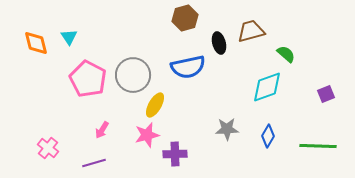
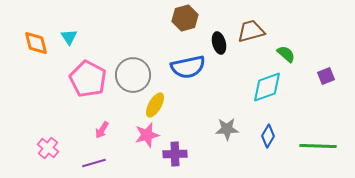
purple square: moved 18 px up
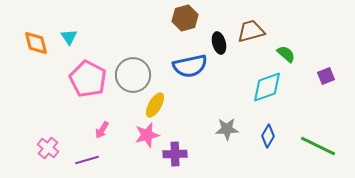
blue semicircle: moved 2 px right, 1 px up
green line: rotated 24 degrees clockwise
purple line: moved 7 px left, 3 px up
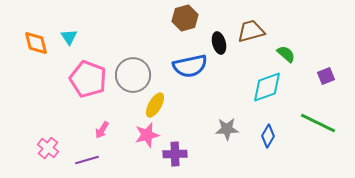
pink pentagon: rotated 6 degrees counterclockwise
green line: moved 23 px up
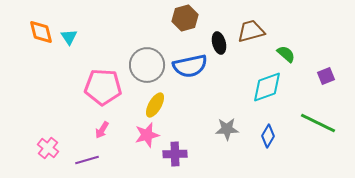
orange diamond: moved 5 px right, 11 px up
gray circle: moved 14 px right, 10 px up
pink pentagon: moved 15 px right, 8 px down; rotated 18 degrees counterclockwise
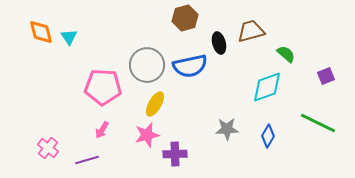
yellow ellipse: moved 1 px up
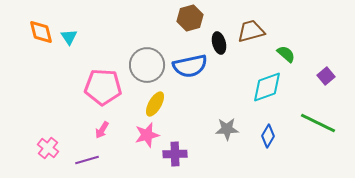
brown hexagon: moved 5 px right
purple square: rotated 18 degrees counterclockwise
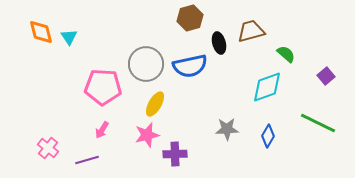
gray circle: moved 1 px left, 1 px up
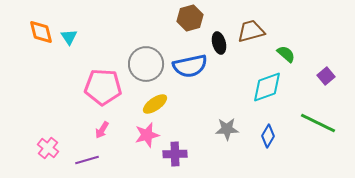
yellow ellipse: rotated 25 degrees clockwise
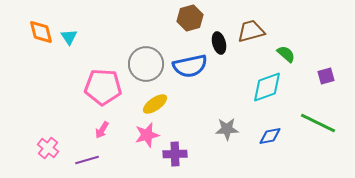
purple square: rotated 24 degrees clockwise
blue diamond: moved 2 px right; rotated 50 degrees clockwise
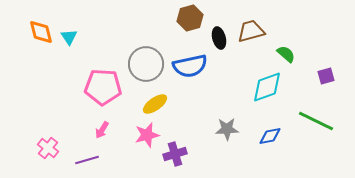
black ellipse: moved 5 px up
green line: moved 2 px left, 2 px up
purple cross: rotated 15 degrees counterclockwise
